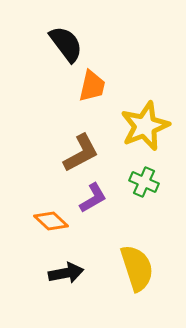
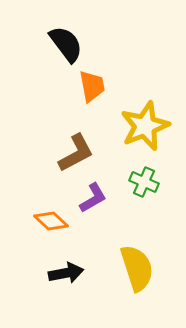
orange trapezoid: rotated 24 degrees counterclockwise
brown L-shape: moved 5 px left
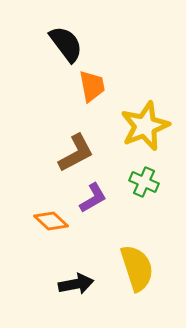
black arrow: moved 10 px right, 11 px down
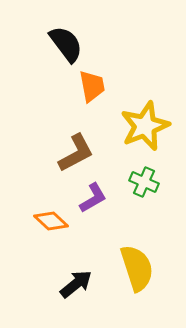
black arrow: rotated 28 degrees counterclockwise
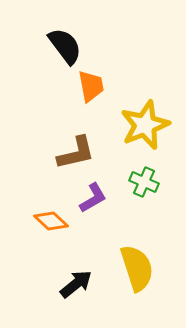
black semicircle: moved 1 px left, 2 px down
orange trapezoid: moved 1 px left
yellow star: moved 1 px up
brown L-shape: rotated 15 degrees clockwise
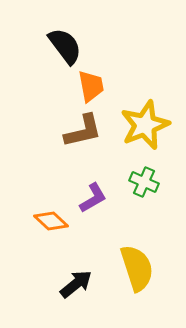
brown L-shape: moved 7 px right, 22 px up
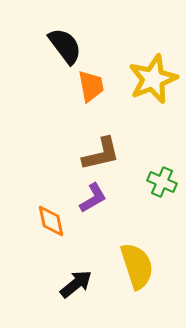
yellow star: moved 8 px right, 46 px up
brown L-shape: moved 18 px right, 23 px down
green cross: moved 18 px right
orange diamond: rotated 36 degrees clockwise
yellow semicircle: moved 2 px up
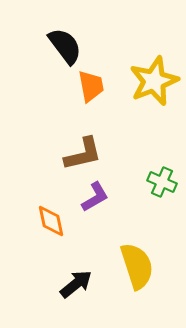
yellow star: moved 1 px right, 2 px down
brown L-shape: moved 18 px left
purple L-shape: moved 2 px right, 1 px up
